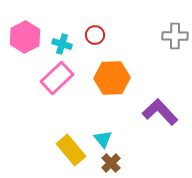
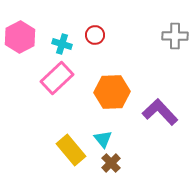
pink hexagon: moved 5 px left
orange hexagon: moved 14 px down
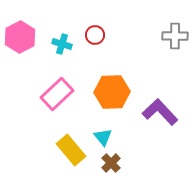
pink rectangle: moved 16 px down
cyan triangle: moved 2 px up
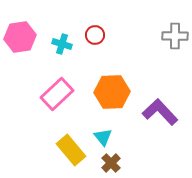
pink hexagon: rotated 20 degrees clockwise
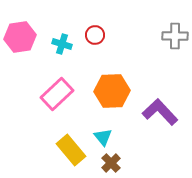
orange hexagon: moved 1 px up
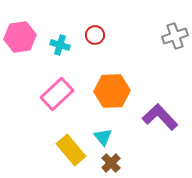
gray cross: rotated 20 degrees counterclockwise
cyan cross: moved 2 px left, 1 px down
purple L-shape: moved 5 px down
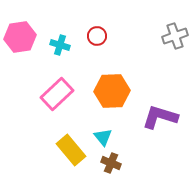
red circle: moved 2 px right, 1 px down
purple L-shape: rotated 30 degrees counterclockwise
brown cross: rotated 24 degrees counterclockwise
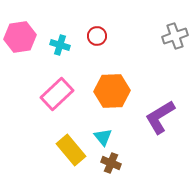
purple L-shape: rotated 48 degrees counterclockwise
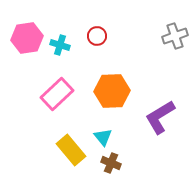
pink hexagon: moved 7 px right, 1 px down
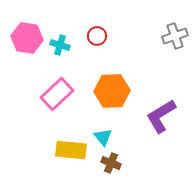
pink hexagon: rotated 16 degrees clockwise
purple L-shape: moved 1 px right, 1 px up
yellow rectangle: rotated 44 degrees counterclockwise
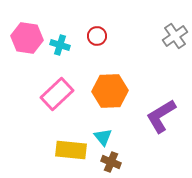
gray cross: rotated 15 degrees counterclockwise
orange hexagon: moved 2 px left
brown cross: moved 1 px up
